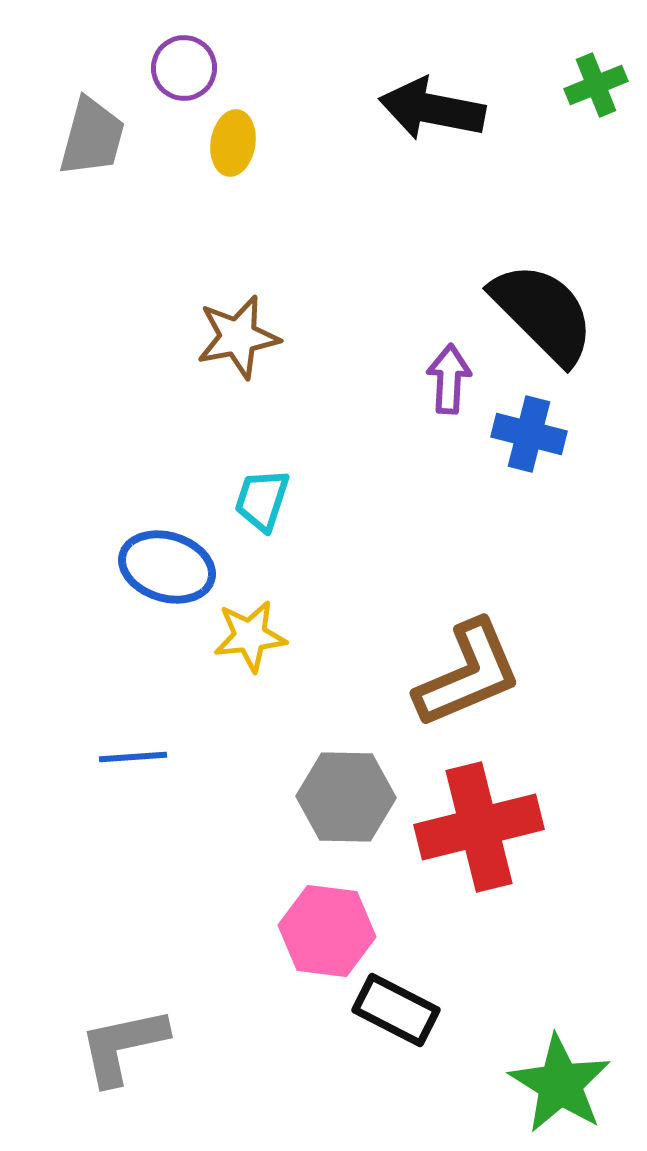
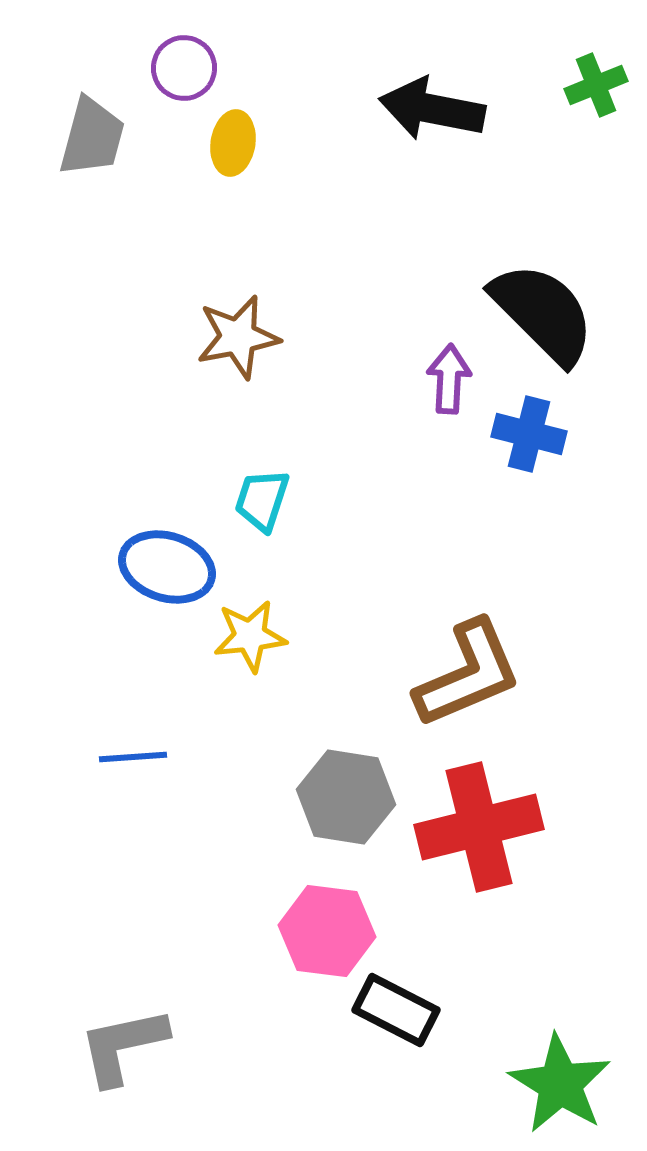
gray hexagon: rotated 8 degrees clockwise
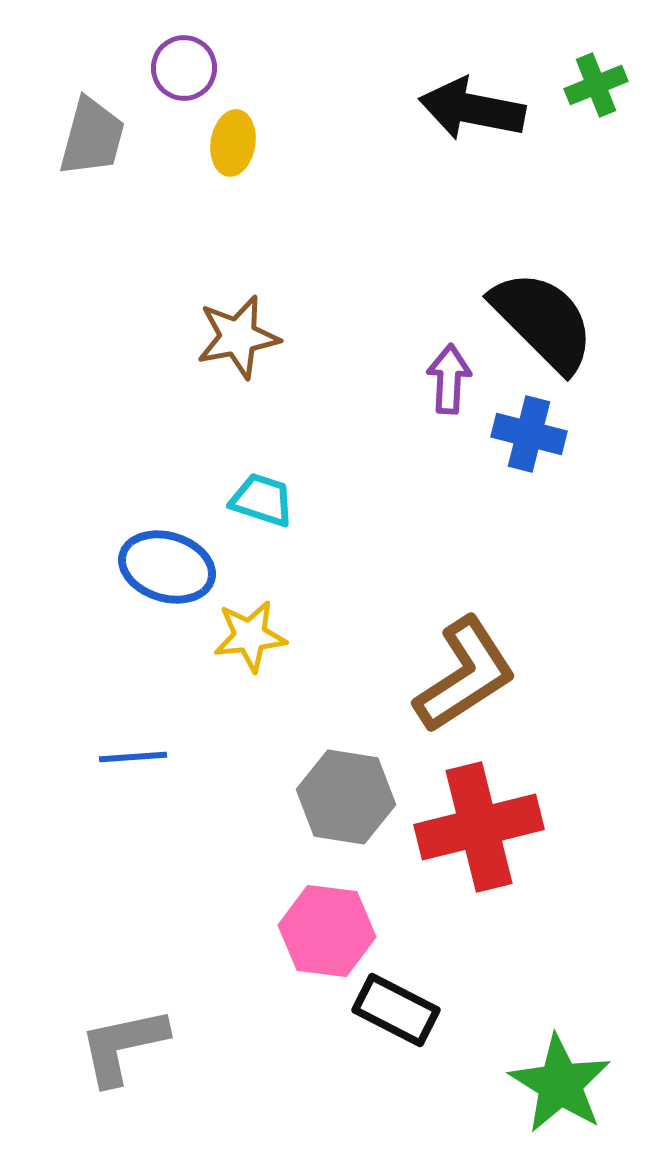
black arrow: moved 40 px right
black semicircle: moved 8 px down
cyan trapezoid: rotated 90 degrees clockwise
brown L-shape: moved 3 px left, 1 px down; rotated 10 degrees counterclockwise
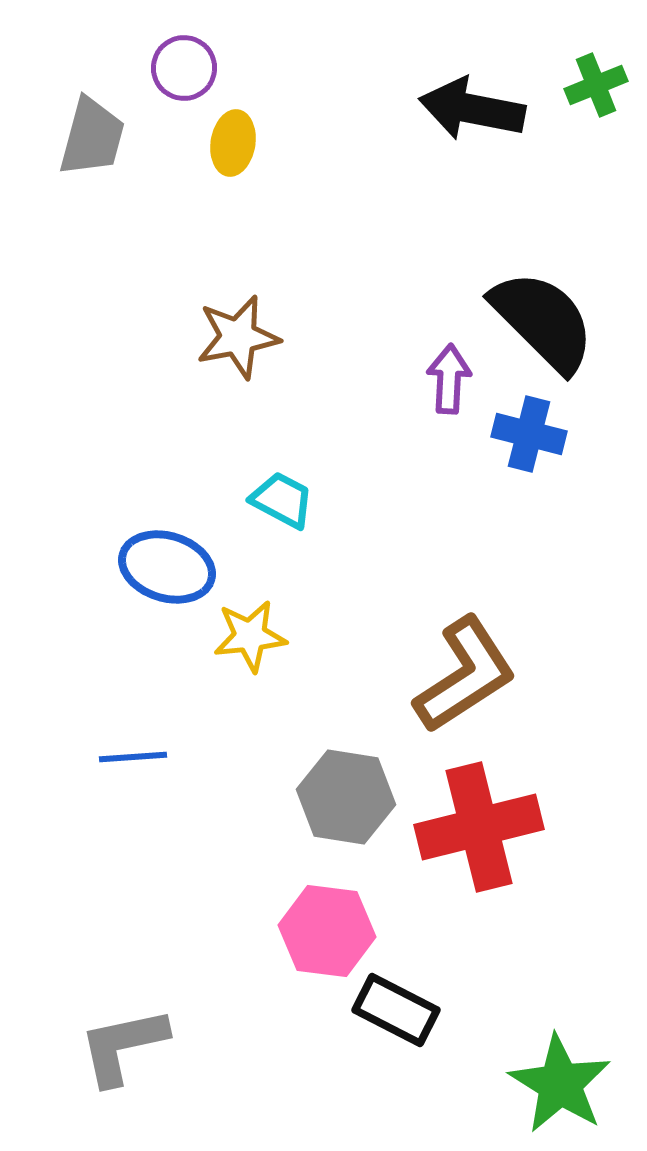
cyan trapezoid: moved 20 px right; rotated 10 degrees clockwise
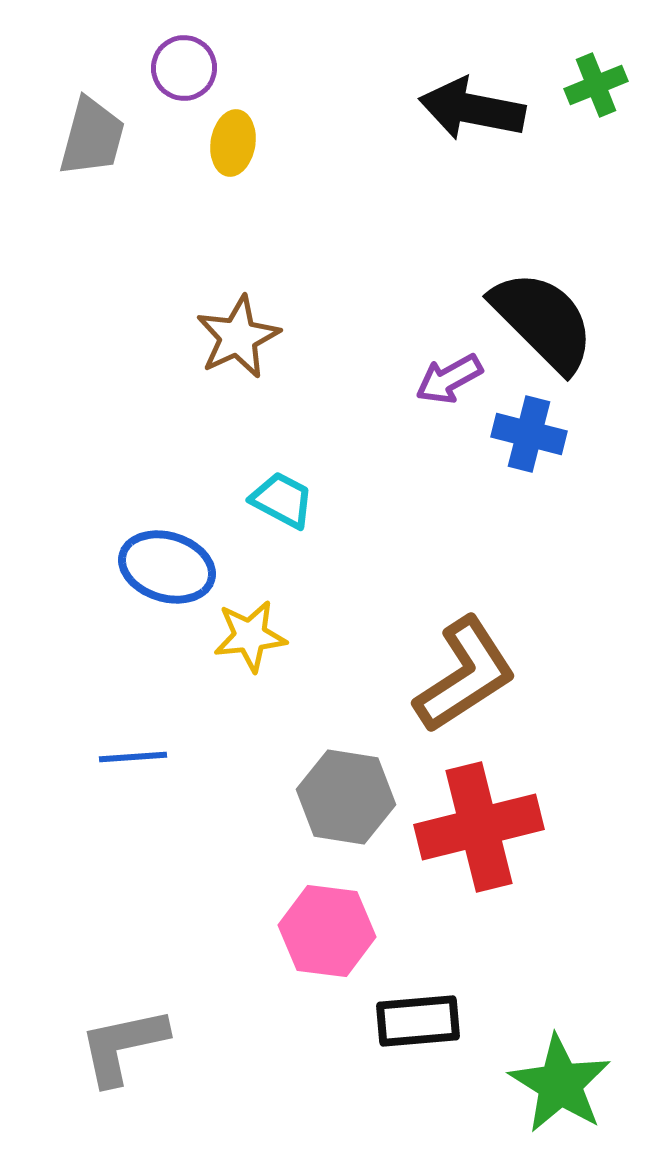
brown star: rotated 14 degrees counterclockwise
purple arrow: rotated 122 degrees counterclockwise
black rectangle: moved 22 px right, 11 px down; rotated 32 degrees counterclockwise
